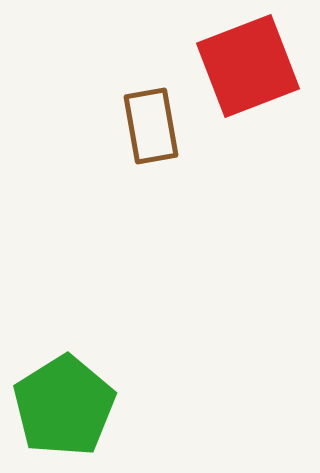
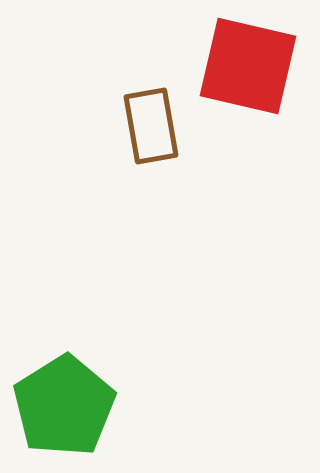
red square: rotated 34 degrees clockwise
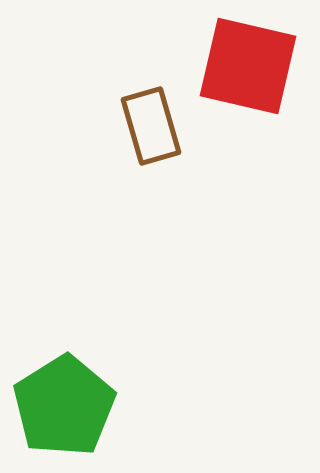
brown rectangle: rotated 6 degrees counterclockwise
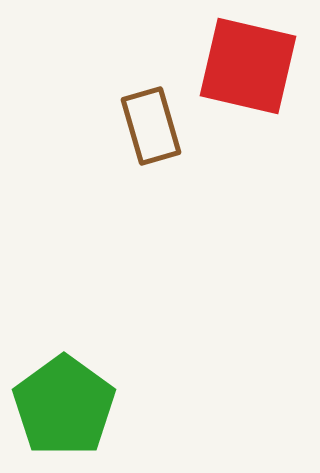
green pentagon: rotated 4 degrees counterclockwise
